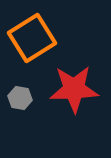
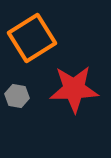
gray hexagon: moved 3 px left, 2 px up
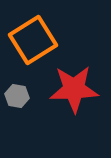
orange square: moved 1 px right, 2 px down
